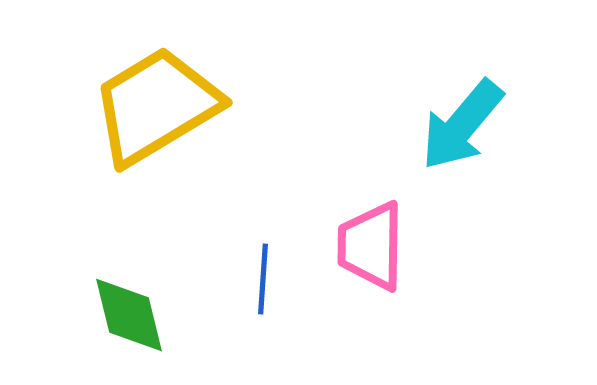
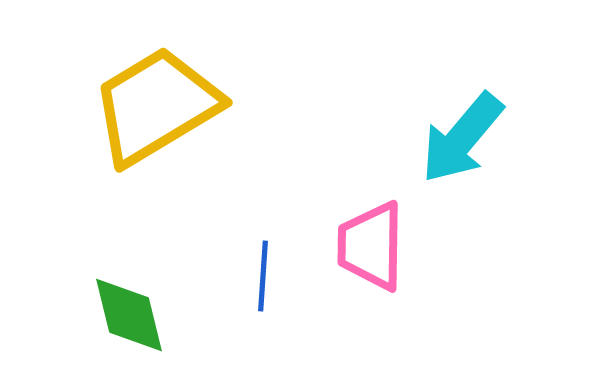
cyan arrow: moved 13 px down
blue line: moved 3 px up
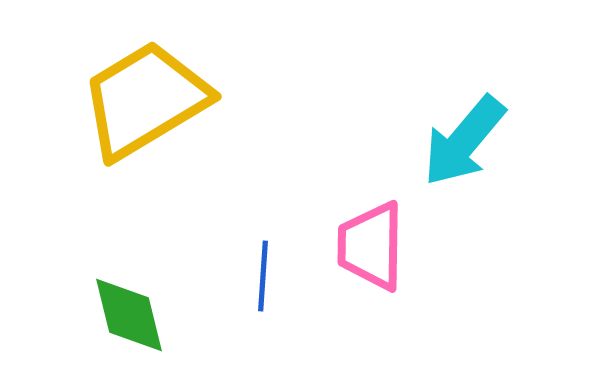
yellow trapezoid: moved 11 px left, 6 px up
cyan arrow: moved 2 px right, 3 px down
